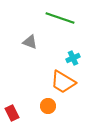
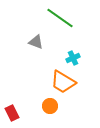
green line: rotated 16 degrees clockwise
gray triangle: moved 6 px right
orange circle: moved 2 px right
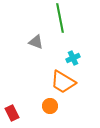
green line: rotated 44 degrees clockwise
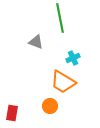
red rectangle: rotated 35 degrees clockwise
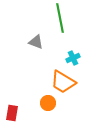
orange circle: moved 2 px left, 3 px up
